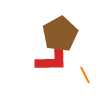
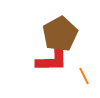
orange line: moved 1 px left, 1 px down
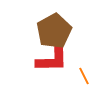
brown pentagon: moved 6 px left, 3 px up
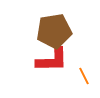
brown pentagon: rotated 20 degrees clockwise
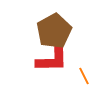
brown pentagon: rotated 20 degrees counterclockwise
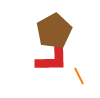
orange line: moved 5 px left
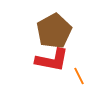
red L-shape: rotated 12 degrees clockwise
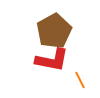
orange line: moved 1 px right, 4 px down
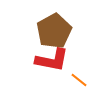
orange line: moved 1 px left; rotated 24 degrees counterclockwise
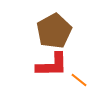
red L-shape: moved 5 px down; rotated 12 degrees counterclockwise
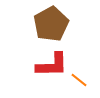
brown pentagon: moved 3 px left, 7 px up
